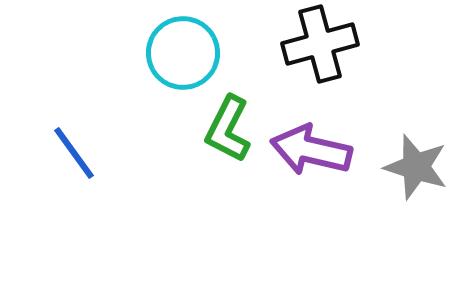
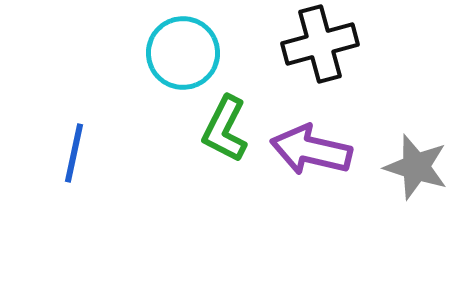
green L-shape: moved 3 px left
blue line: rotated 48 degrees clockwise
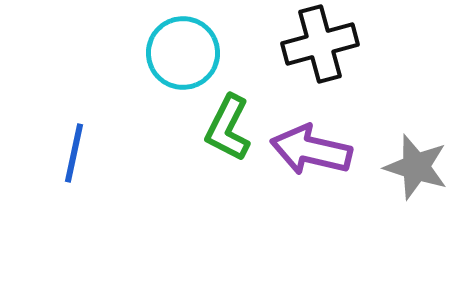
green L-shape: moved 3 px right, 1 px up
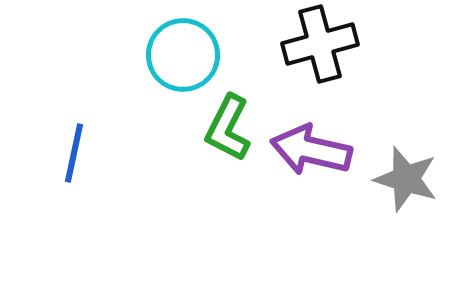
cyan circle: moved 2 px down
gray star: moved 10 px left, 12 px down
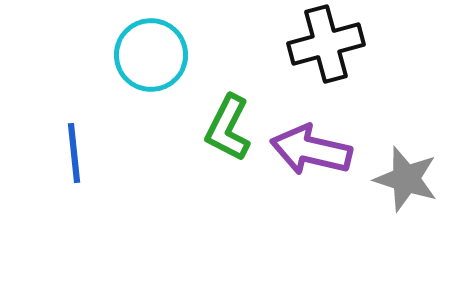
black cross: moved 6 px right
cyan circle: moved 32 px left
blue line: rotated 18 degrees counterclockwise
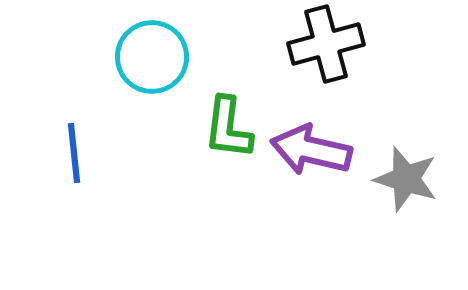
cyan circle: moved 1 px right, 2 px down
green L-shape: rotated 20 degrees counterclockwise
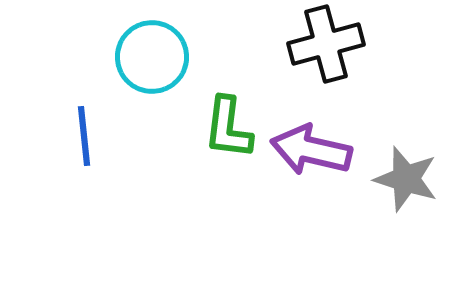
blue line: moved 10 px right, 17 px up
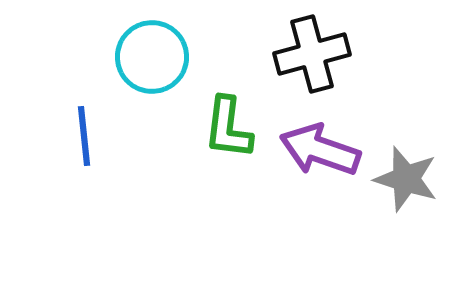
black cross: moved 14 px left, 10 px down
purple arrow: moved 9 px right; rotated 6 degrees clockwise
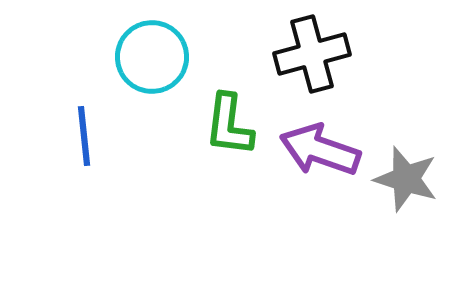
green L-shape: moved 1 px right, 3 px up
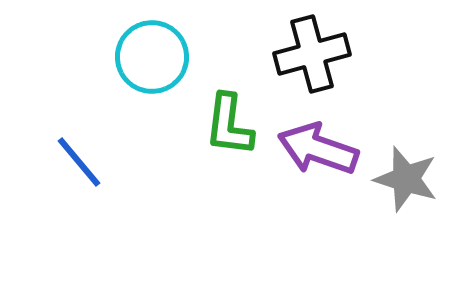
blue line: moved 5 px left, 26 px down; rotated 34 degrees counterclockwise
purple arrow: moved 2 px left, 1 px up
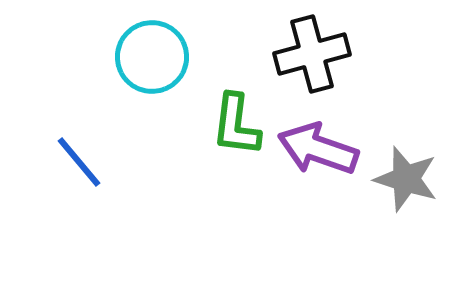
green L-shape: moved 7 px right
